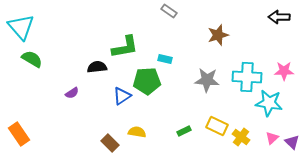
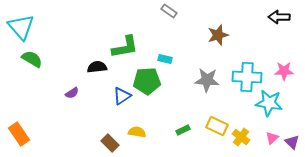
green rectangle: moved 1 px left, 1 px up
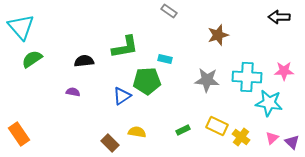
green semicircle: rotated 65 degrees counterclockwise
black semicircle: moved 13 px left, 6 px up
purple semicircle: moved 1 px right, 1 px up; rotated 136 degrees counterclockwise
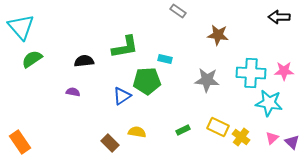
gray rectangle: moved 9 px right
brown star: rotated 25 degrees clockwise
cyan cross: moved 4 px right, 4 px up
yellow rectangle: moved 1 px right, 1 px down
orange rectangle: moved 1 px right, 8 px down
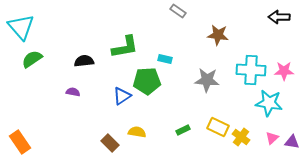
cyan cross: moved 3 px up
purple triangle: rotated 35 degrees counterclockwise
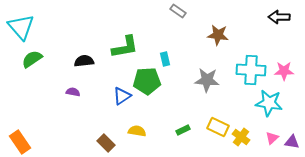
cyan rectangle: rotated 64 degrees clockwise
yellow semicircle: moved 1 px up
brown rectangle: moved 4 px left
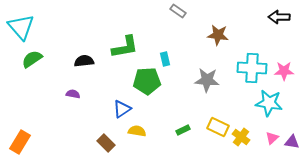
cyan cross: moved 1 px right, 2 px up
purple semicircle: moved 2 px down
blue triangle: moved 13 px down
orange rectangle: rotated 65 degrees clockwise
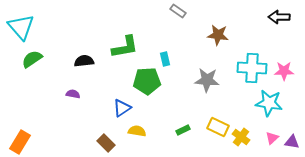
blue triangle: moved 1 px up
